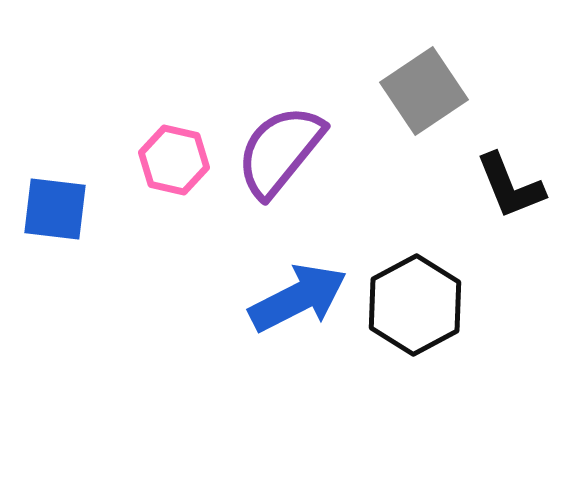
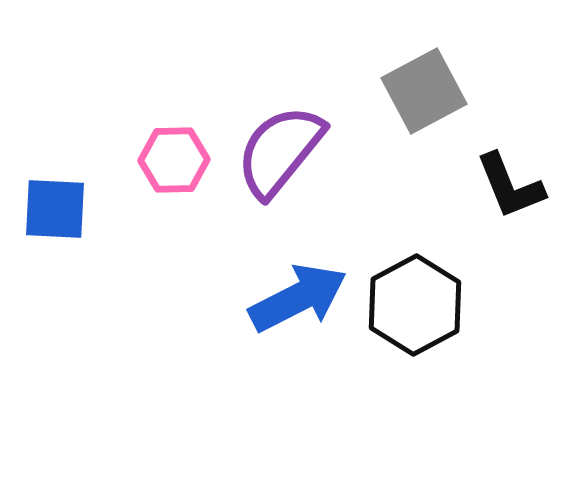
gray square: rotated 6 degrees clockwise
pink hexagon: rotated 14 degrees counterclockwise
blue square: rotated 4 degrees counterclockwise
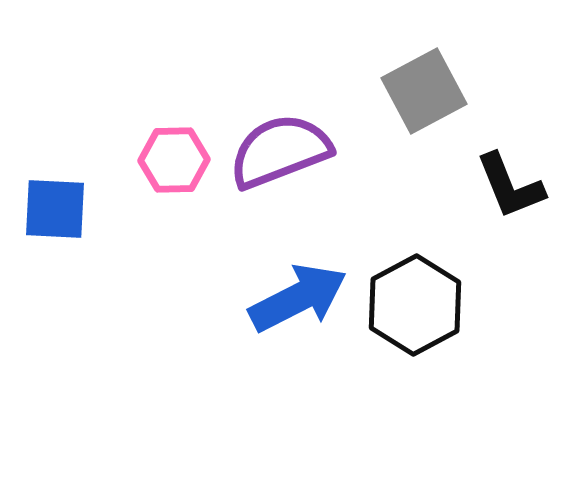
purple semicircle: rotated 30 degrees clockwise
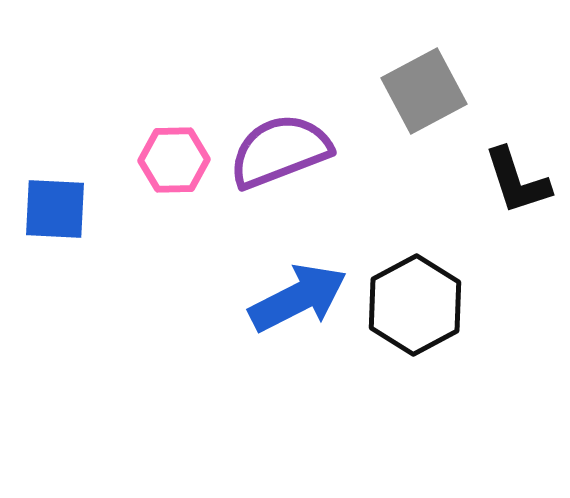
black L-shape: moved 7 px right, 5 px up; rotated 4 degrees clockwise
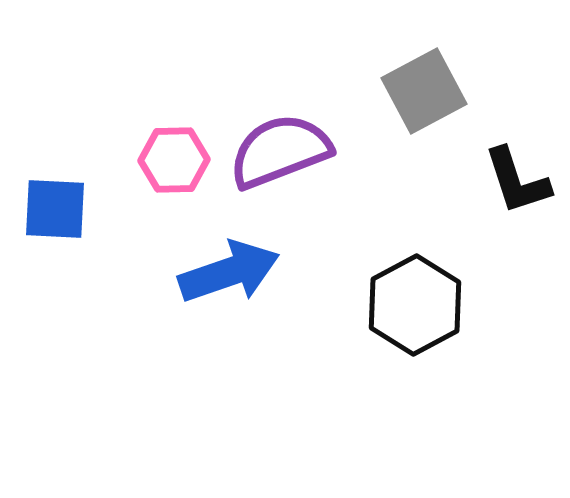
blue arrow: moved 69 px left, 26 px up; rotated 8 degrees clockwise
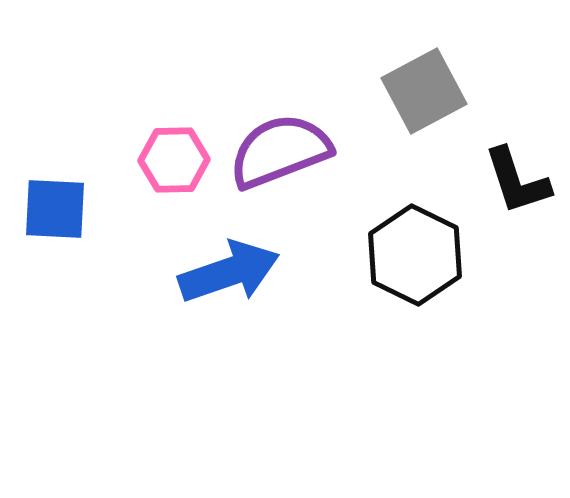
black hexagon: moved 50 px up; rotated 6 degrees counterclockwise
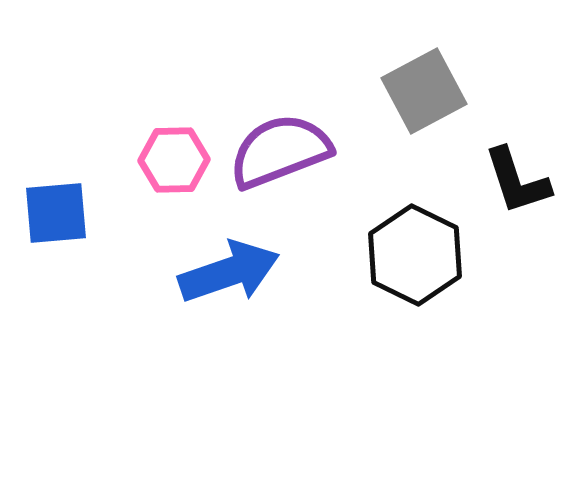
blue square: moved 1 px right, 4 px down; rotated 8 degrees counterclockwise
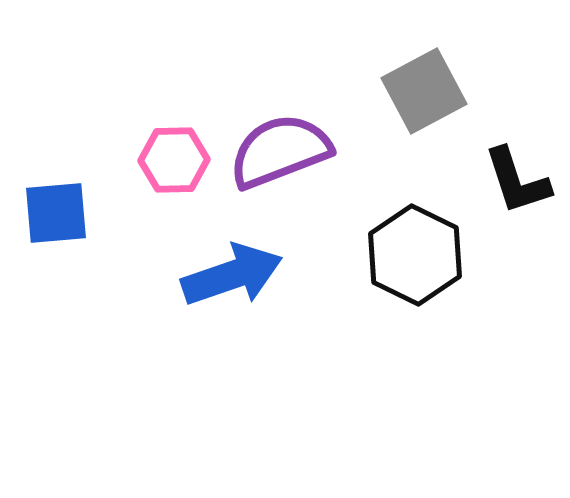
blue arrow: moved 3 px right, 3 px down
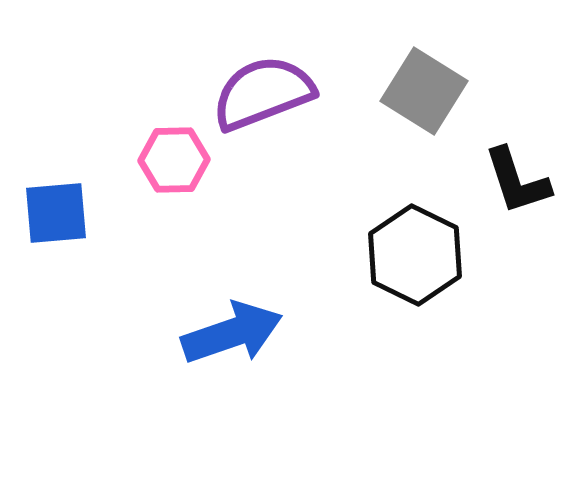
gray square: rotated 30 degrees counterclockwise
purple semicircle: moved 17 px left, 58 px up
blue arrow: moved 58 px down
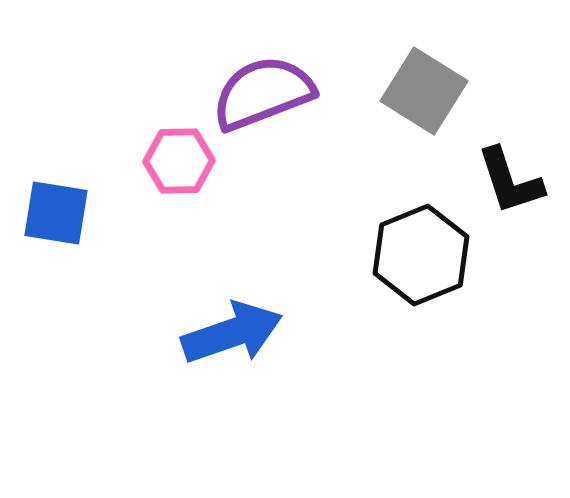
pink hexagon: moved 5 px right, 1 px down
black L-shape: moved 7 px left
blue square: rotated 14 degrees clockwise
black hexagon: moved 6 px right; rotated 12 degrees clockwise
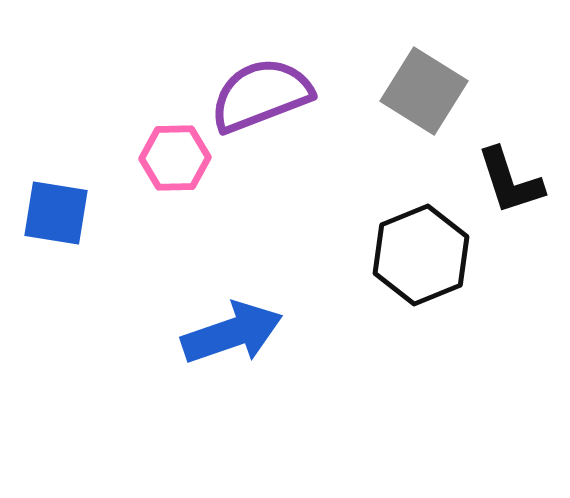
purple semicircle: moved 2 px left, 2 px down
pink hexagon: moved 4 px left, 3 px up
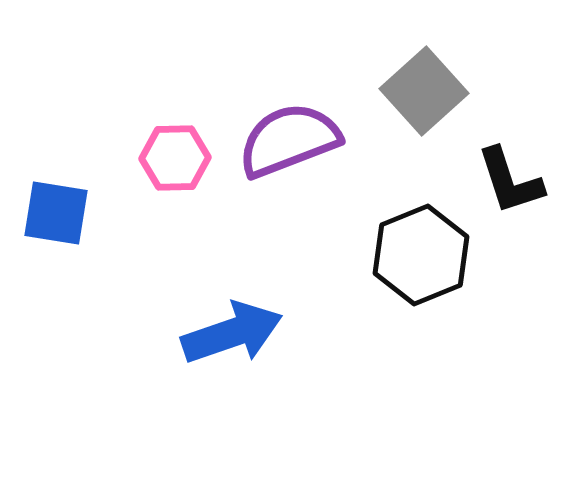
gray square: rotated 16 degrees clockwise
purple semicircle: moved 28 px right, 45 px down
